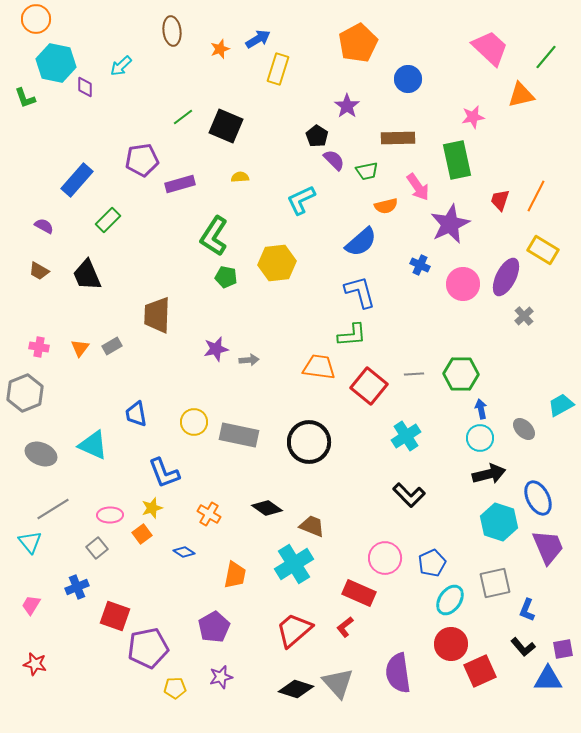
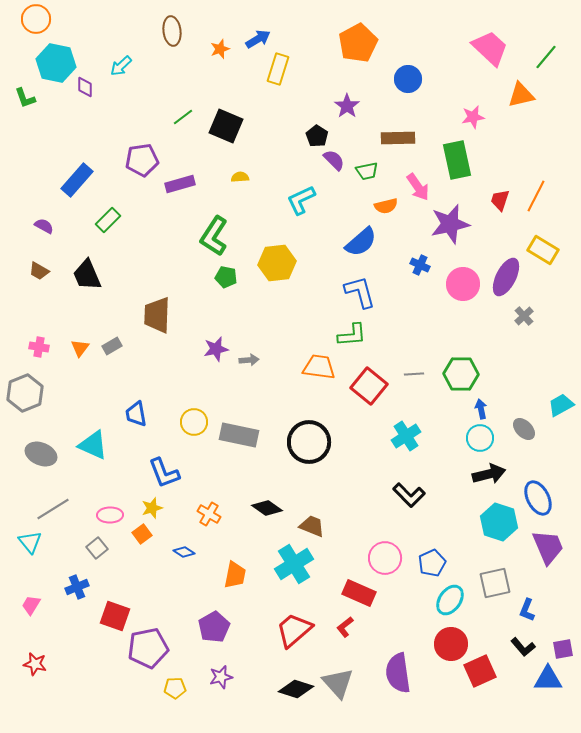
purple star at (450, 224): rotated 12 degrees clockwise
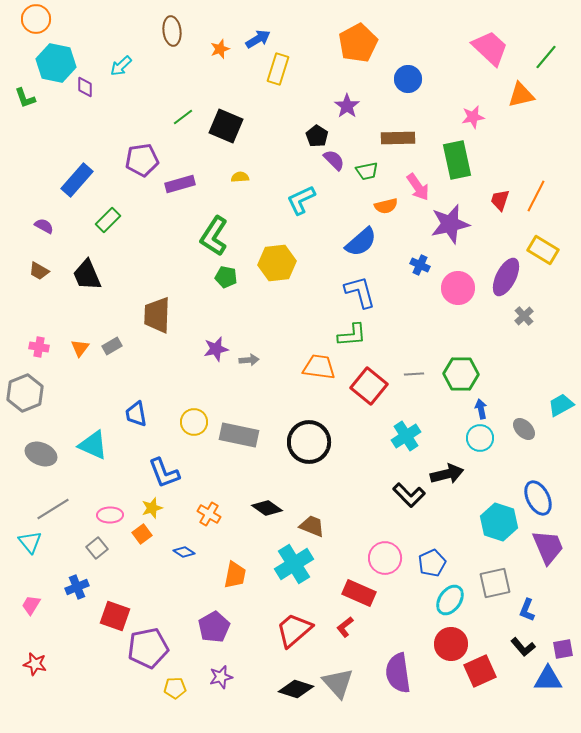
pink circle at (463, 284): moved 5 px left, 4 px down
black arrow at (489, 474): moved 42 px left
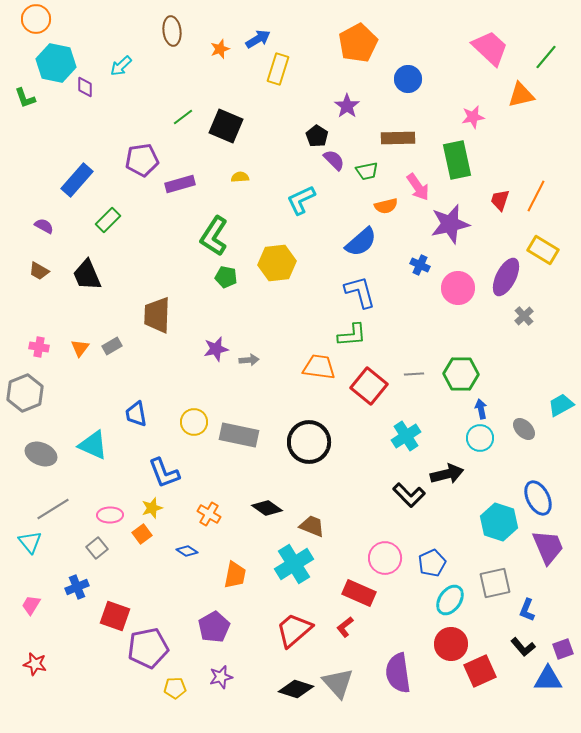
blue diamond at (184, 552): moved 3 px right, 1 px up
purple square at (563, 649): rotated 10 degrees counterclockwise
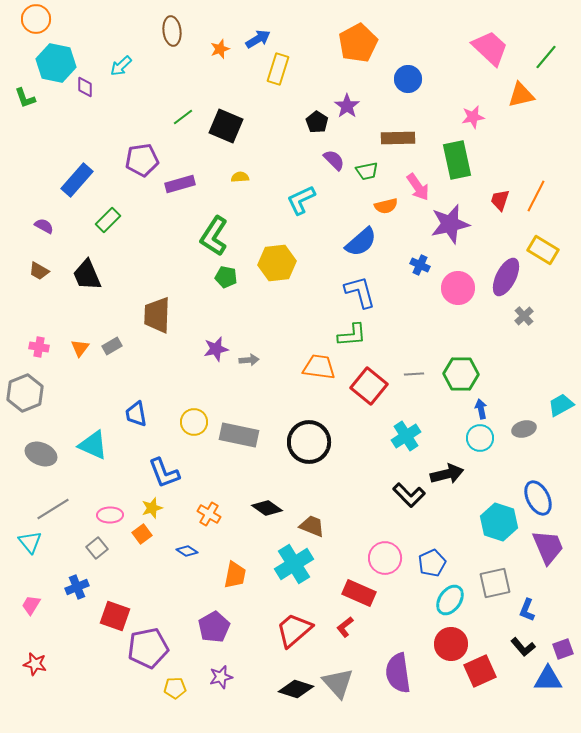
black pentagon at (317, 136): moved 14 px up
gray ellipse at (524, 429): rotated 60 degrees counterclockwise
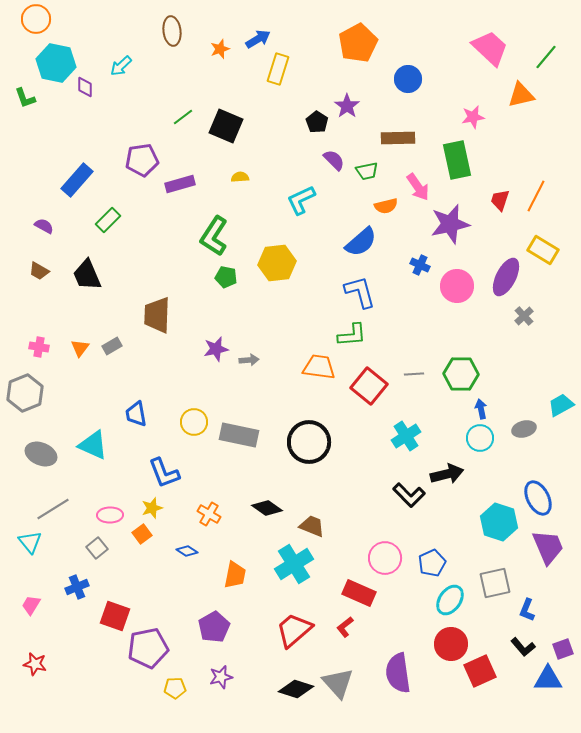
pink circle at (458, 288): moved 1 px left, 2 px up
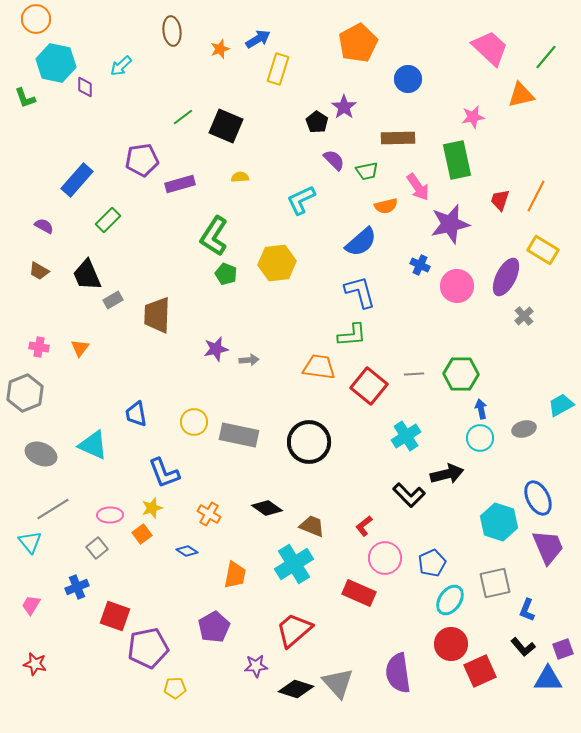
purple star at (347, 106): moved 3 px left, 1 px down
green pentagon at (226, 277): moved 3 px up; rotated 10 degrees clockwise
gray rectangle at (112, 346): moved 1 px right, 46 px up
red L-shape at (345, 627): moved 19 px right, 101 px up
purple star at (221, 677): moved 35 px right, 11 px up; rotated 10 degrees clockwise
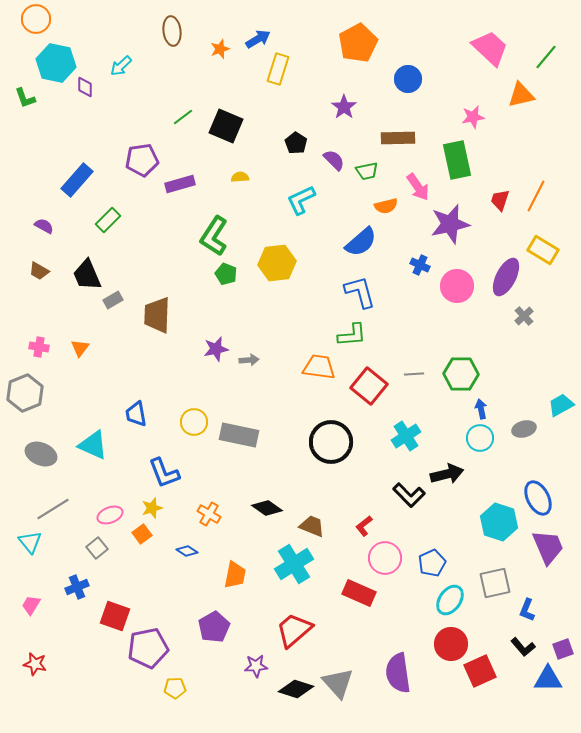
black pentagon at (317, 122): moved 21 px left, 21 px down
black circle at (309, 442): moved 22 px right
pink ellipse at (110, 515): rotated 20 degrees counterclockwise
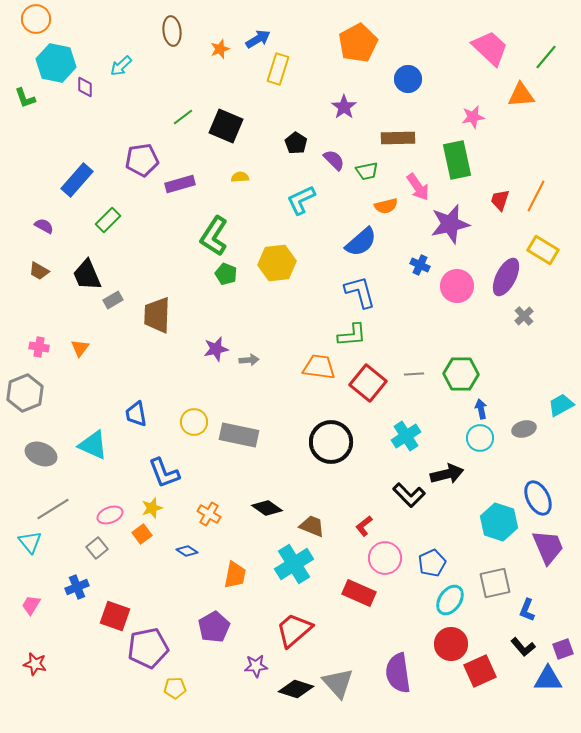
orange triangle at (521, 95): rotated 8 degrees clockwise
red square at (369, 386): moved 1 px left, 3 px up
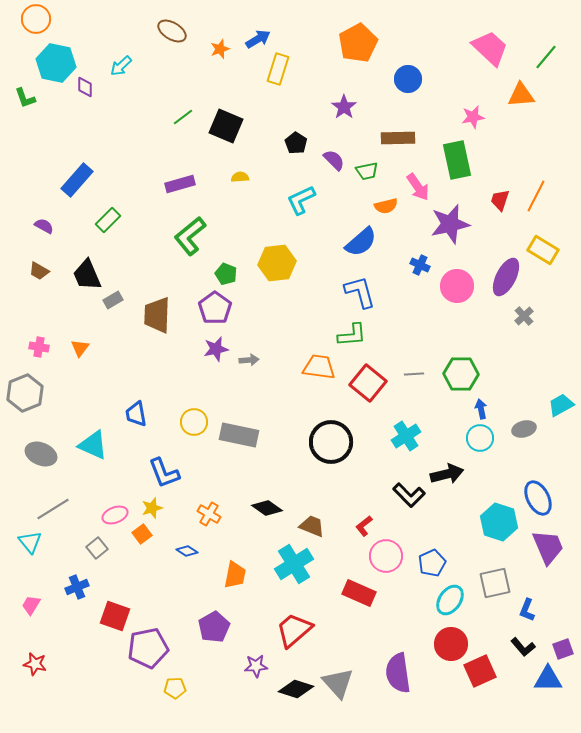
brown ellipse at (172, 31): rotated 52 degrees counterclockwise
purple pentagon at (142, 160): moved 73 px right, 148 px down; rotated 28 degrees counterclockwise
green L-shape at (214, 236): moved 24 px left; rotated 18 degrees clockwise
pink ellipse at (110, 515): moved 5 px right
pink circle at (385, 558): moved 1 px right, 2 px up
